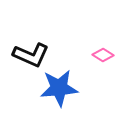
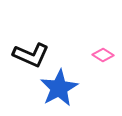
blue star: rotated 24 degrees counterclockwise
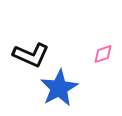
pink diamond: moved 1 px up; rotated 50 degrees counterclockwise
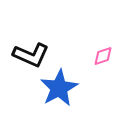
pink diamond: moved 2 px down
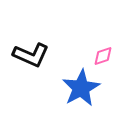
blue star: moved 22 px right
